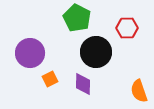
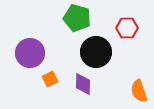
green pentagon: rotated 12 degrees counterclockwise
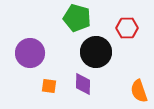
orange square: moved 1 px left, 7 px down; rotated 35 degrees clockwise
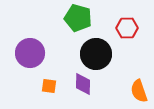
green pentagon: moved 1 px right
black circle: moved 2 px down
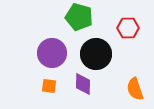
green pentagon: moved 1 px right, 1 px up
red hexagon: moved 1 px right
purple circle: moved 22 px right
orange semicircle: moved 4 px left, 2 px up
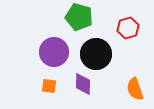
red hexagon: rotated 15 degrees counterclockwise
purple circle: moved 2 px right, 1 px up
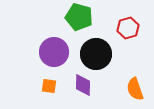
purple diamond: moved 1 px down
